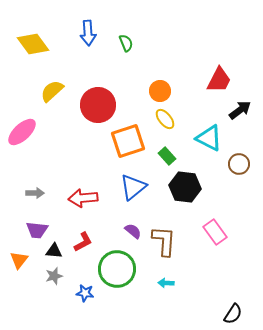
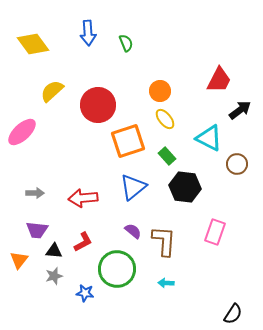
brown circle: moved 2 px left
pink rectangle: rotated 55 degrees clockwise
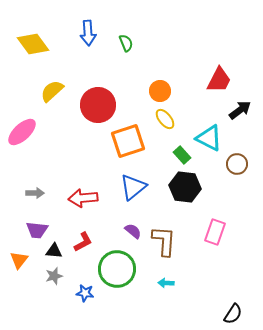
green rectangle: moved 15 px right, 1 px up
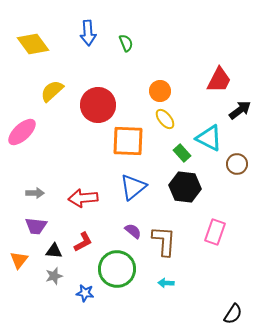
orange square: rotated 20 degrees clockwise
green rectangle: moved 2 px up
purple trapezoid: moved 1 px left, 4 px up
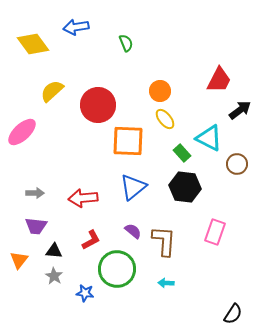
blue arrow: moved 12 px left, 6 px up; rotated 85 degrees clockwise
red L-shape: moved 8 px right, 2 px up
gray star: rotated 24 degrees counterclockwise
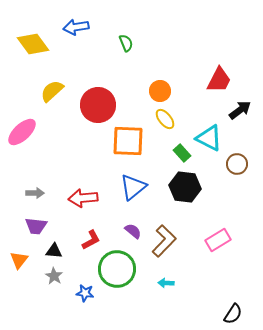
pink rectangle: moved 3 px right, 8 px down; rotated 40 degrees clockwise
brown L-shape: rotated 40 degrees clockwise
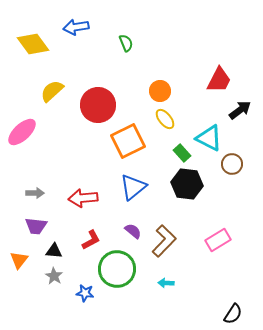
orange square: rotated 28 degrees counterclockwise
brown circle: moved 5 px left
black hexagon: moved 2 px right, 3 px up
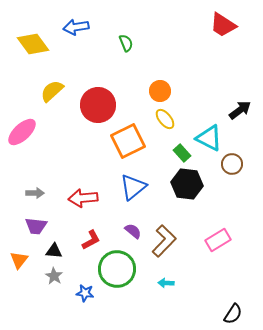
red trapezoid: moved 4 px right, 55 px up; rotated 96 degrees clockwise
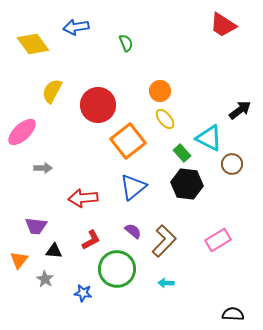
yellow semicircle: rotated 20 degrees counterclockwise
orange square: rotated 12 degrees counterclockwise
gray arrow: moved 8 px right, 25 px up
gray star: moved 9 px left, 3 px down
blue star: moved 2 px left
black semicircle: rotated 120 degrees counterclockwise
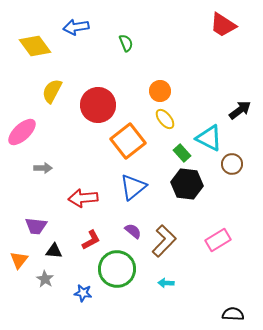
yellow diamond: moved 2 px right, 2 px down
